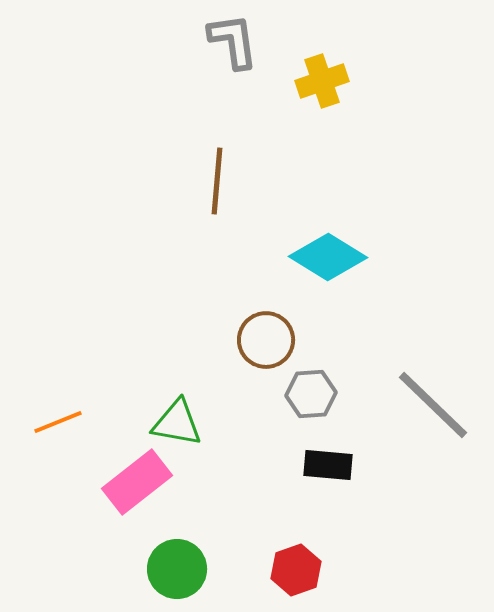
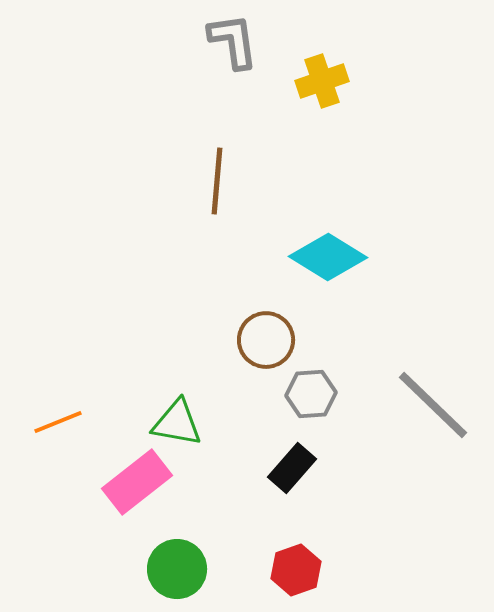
black rectangle: moved 36 px left, 3 px down; rotated 54 degrees counterclockwise
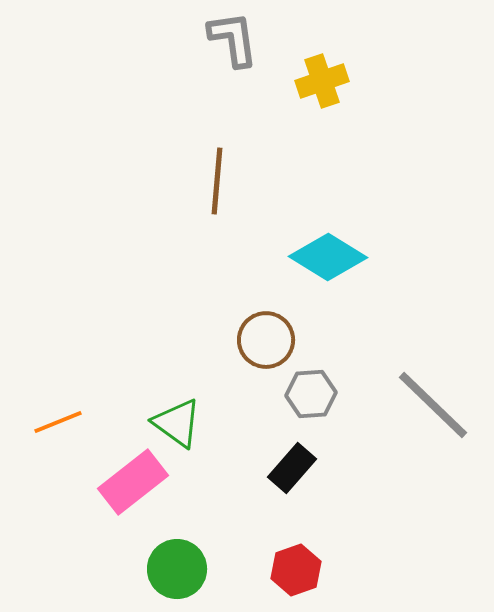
gray L-shape: moved 2 px up
green triangle: rotated 26 degrees clockwise
pink rectangle: moved 4 px left
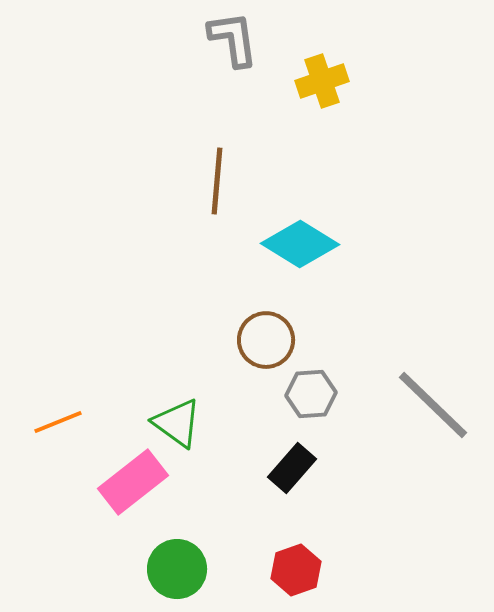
cyan diamond: moved 28 px left, 13 px up
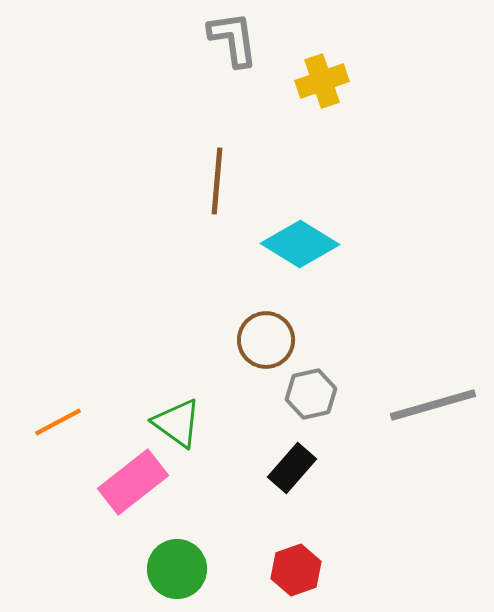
gray hexagon: rotated 9 degrees counterclockwise
gray line: rotated 60 degrees counterclockwise
orange line: rotated 6 degrees counterclockwise
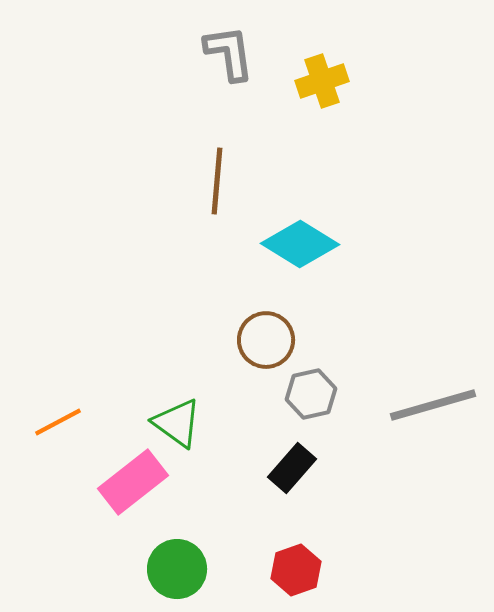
gray L-shape: moved 4 px left, 14 px down
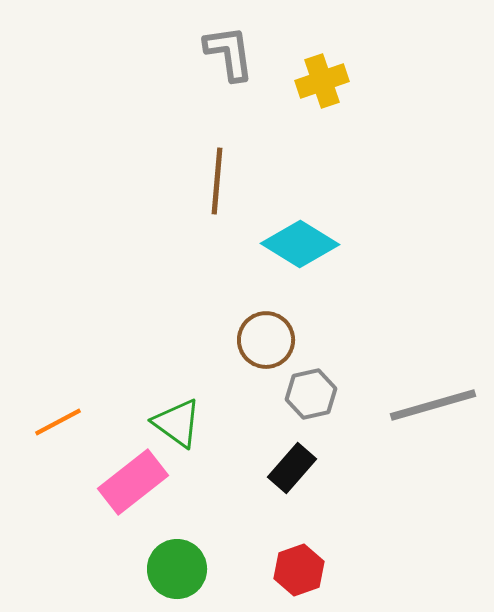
red hexagon: moved 3 px right
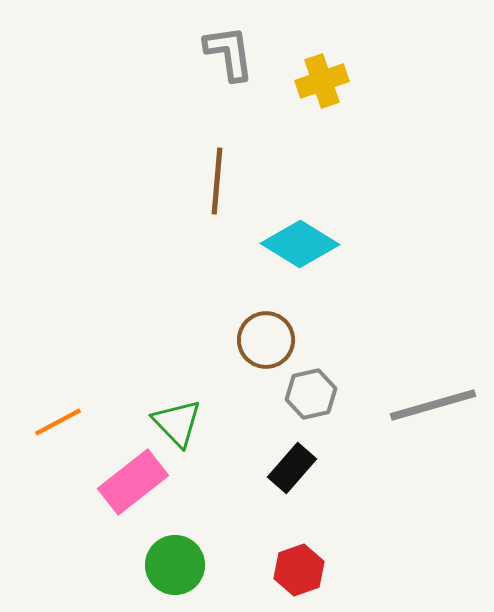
green triangle: rotated 10 degrees clockwise
green circle: moved 2 px left, 4 px up
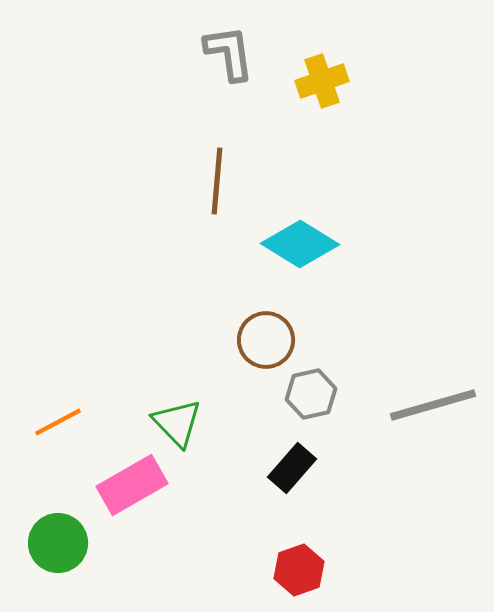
pink rectangle: moved 1 px left, 3 px down; rotated 8 degrees clockwise
green circle: moved 117 px left, 22 px up
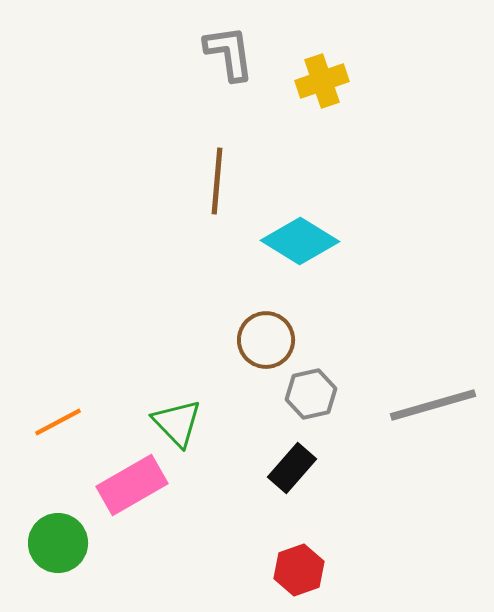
cyan diamond: moved 3 px up
